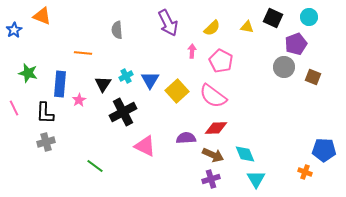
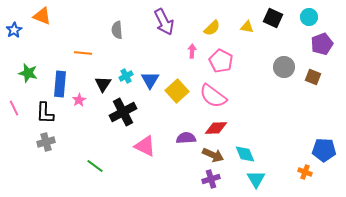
purple arrow: moved 4 px left, 1 px up
purple pentagon: moved 26 px right
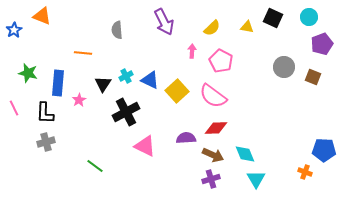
blue triangle: rotated 36 degrees counterclockwise
blue rectangle: moved 2 px left, 1 px up
black cross: moved 3 px right
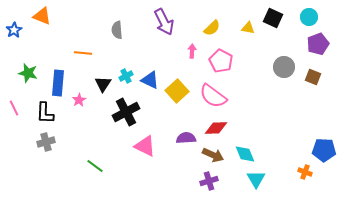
yellow triangle: moved 1 px right, 1 px down
purple pentagon: moved 4 px left
purple cross: moved 2 px left, 2 px down
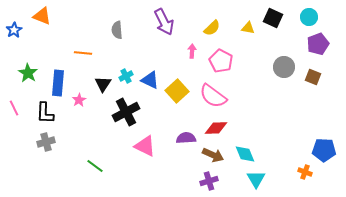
green star: rotated 18 degrees clockwise
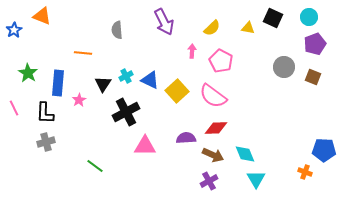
purple pentagon: moved 3 px left
pink triangle: rotated 25 degrees counterclockwise
purple cross: rotated 12 degrees counterclockwise
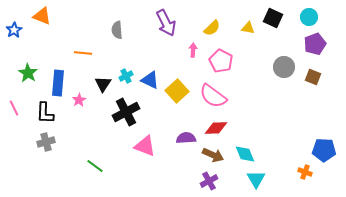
purple arrow: moved 2 px right, 1 px down
pink arrow: moved 1 px right, 1 px up
pink triangle: rotated 20 degrees clockwise
